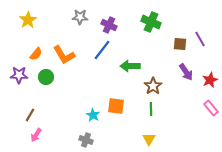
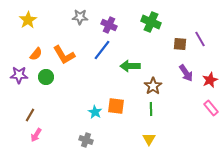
purple arrow: moved 1 px down
cyan star: moved 2 px right, 3 px up
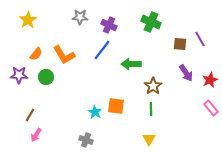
green arrow: moved 1 px right, 2 px up
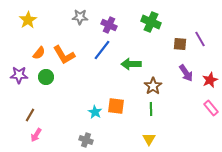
orange semicircle: moved 3 px right, 1 px up
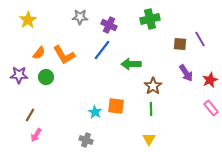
green cross: moved 1 px left, 3 px up; rotated 36 degrees counterclockwise
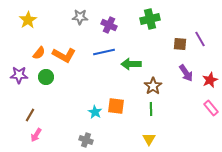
blue line: moved 2 px right, 2 px down; rotated 40 degrees clockwise
orange L-shape: rotated 30 degrees counterclockwise
